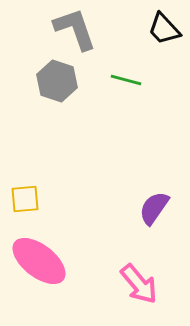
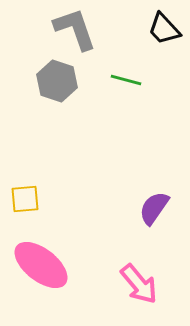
pink ellipse: moved 2 px right, 4 px down
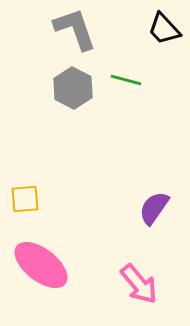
gray hexagon: moved 16 px right, 7 px down; rotated 9 degrees clockwise
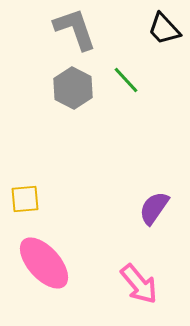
green line: rotated 32 degrees clockwise
pink ellipse: moved 3 px right, 2 px up; rotated 10 degrees clockwise
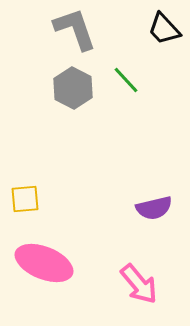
purple semicircle: rotated 138 degrees counterclockwise
pink ellipse: rotated 26 degrees counterclockwise
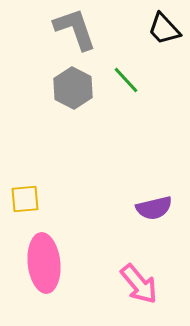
pink ellipse: rotated 62 degrees clockwise
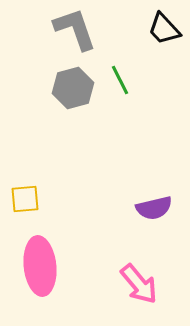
green line: moved 6 px left; rotated 16 degrees clockwise
gray hexagon: rotated 18 degrees clockwise
pink ellipse: moved 4 px left, 3 px down
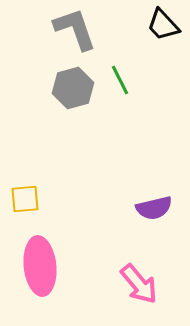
black trapezoid: moved 1 px left, 4 px up
